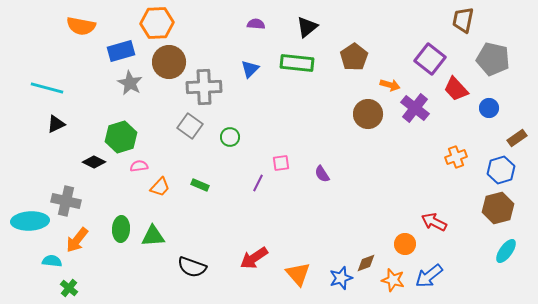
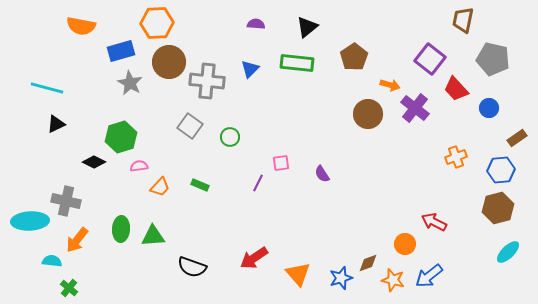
gray cross at (204, 87): moved 3 px right, 6 px up; rotated 8 degrees clockwise
blue hexagon at (501, 170): rotated 12 degrees clockwise
cyan ellipse at (506, 251): moved 2 px right, 1 px down; rotated 10 degrees clockwise
brown diamond at (366, 263): moved 2 px right
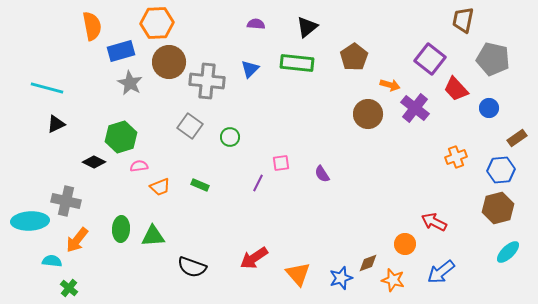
orange semicircle at (81, 26): moved 11 px right; rotated 112 degrees counterclockwise
orange trapezoid at (160, 187): rotated 25 degrees clockwise
blue arrow at (429, 276): moved 12 px right, 4 px up
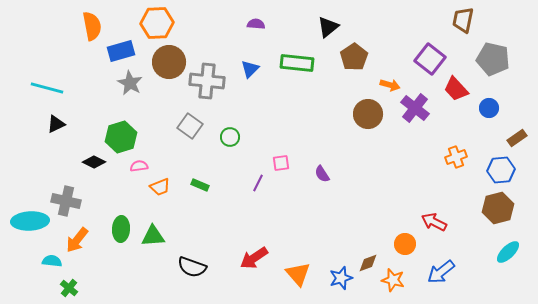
black triangle at (307, 27): moved 21 px right
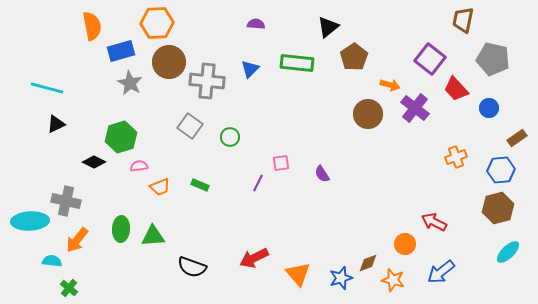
red arrow at (254, 258): rotated 8 degrees clockwise
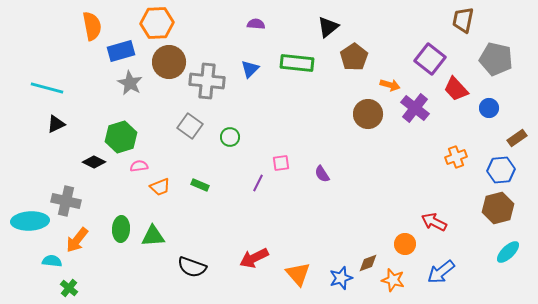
gray pentagon at (493, 59): moved 3 px right
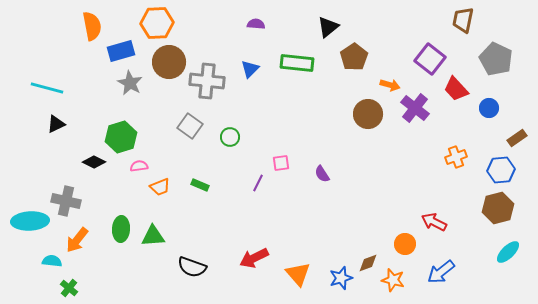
gray pentagon at (496, 59): rotated 12 degrees clockwise
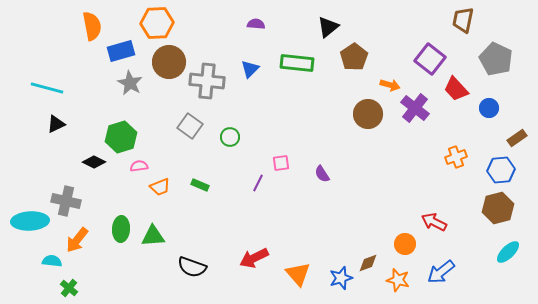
orange star at (393, 280): moved 5 px right
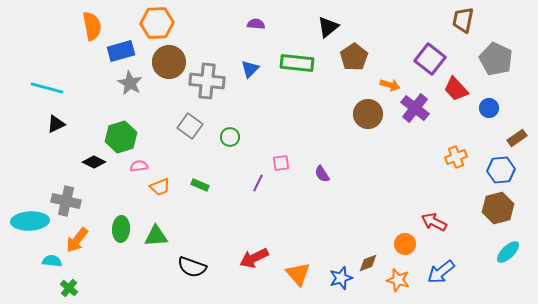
green triangle at (153, 236): moved 3 px right
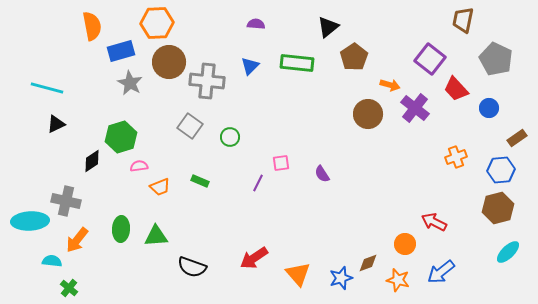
blue triangle at (250, 69): moved 3 px up
black diamond at (94, 162): moved 2 px left, 1 px up; rotated 60 degrees counterclockwise
green rectangle at (200, 185): moved 4 px up
red arrow at (254, 258): rotated 8 degrees counterclockwise
